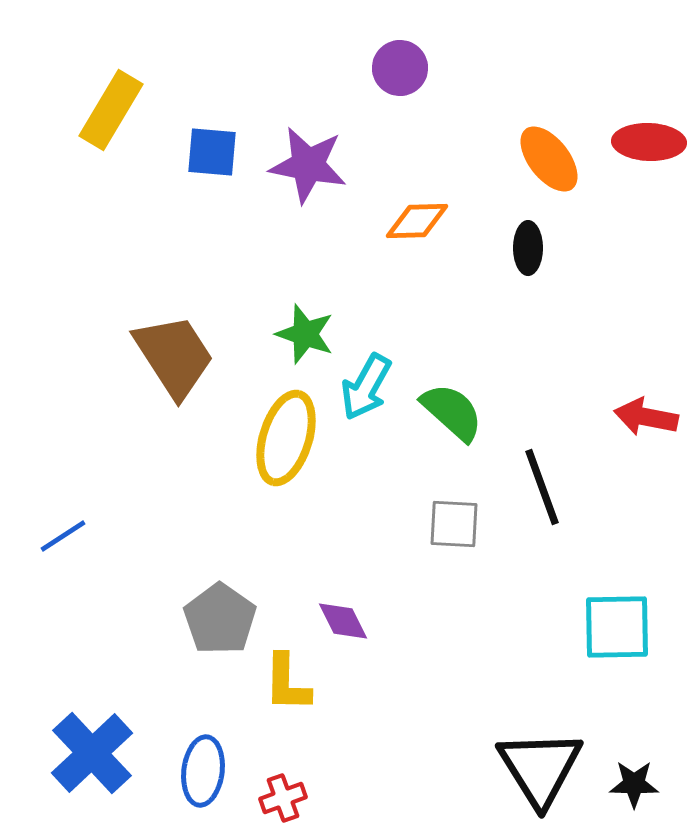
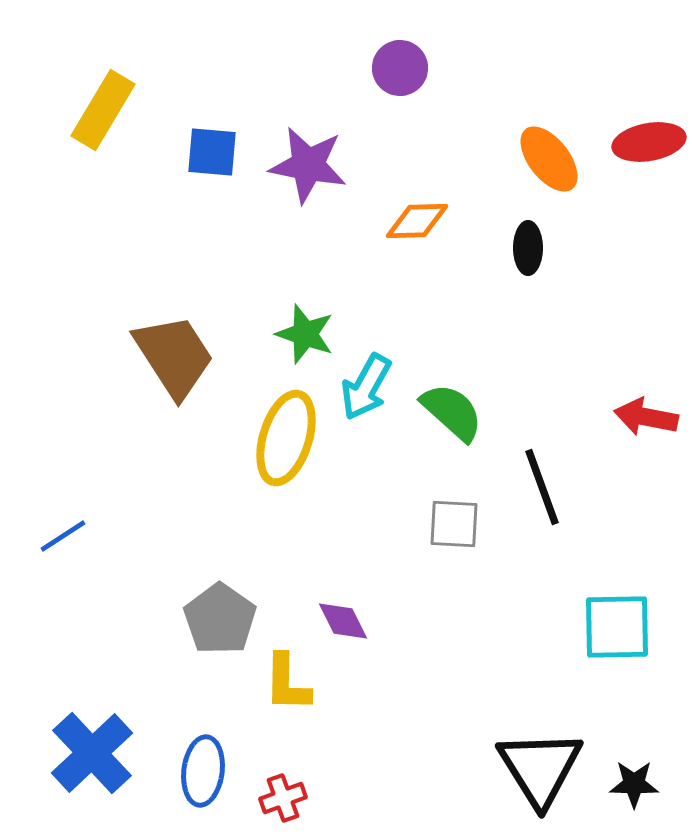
yellow rectangle: moved 8 px left
red ellipse: rotated 12 degrees counterclockwise
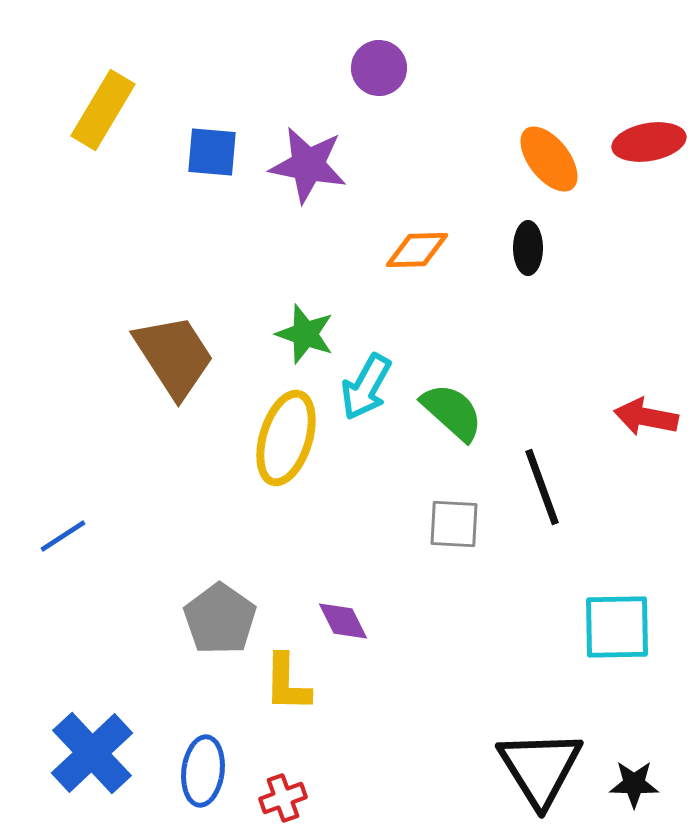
purple circle: moved 21 px left
orange diamond: moved 29 px down
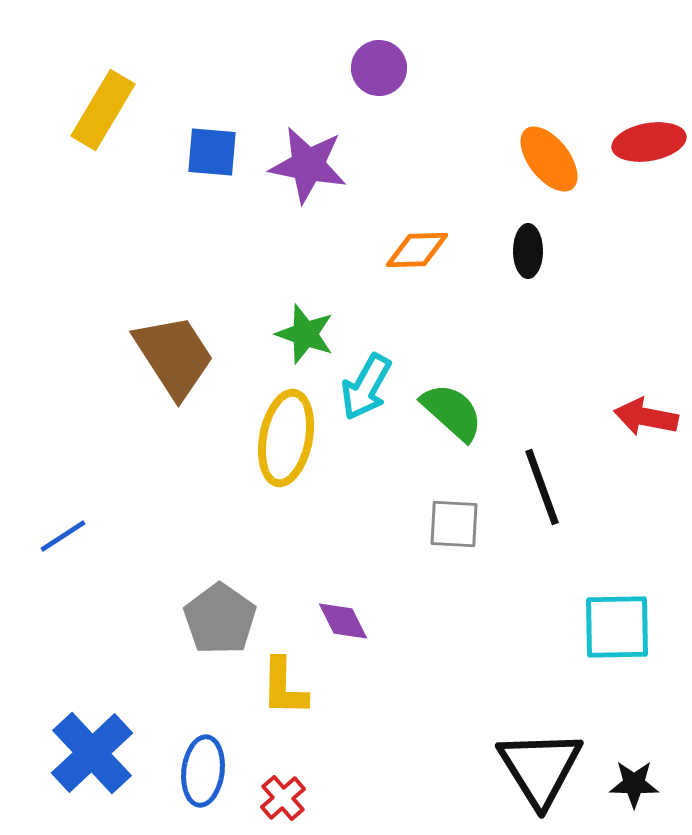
black ellipse: moved 3 px down
yellow ellipse: rotated 6 degrees counterclockwise
yellow L-shape: moved 3 px left, 4 px down
red cross: rotated 21 degrees counterclockwise
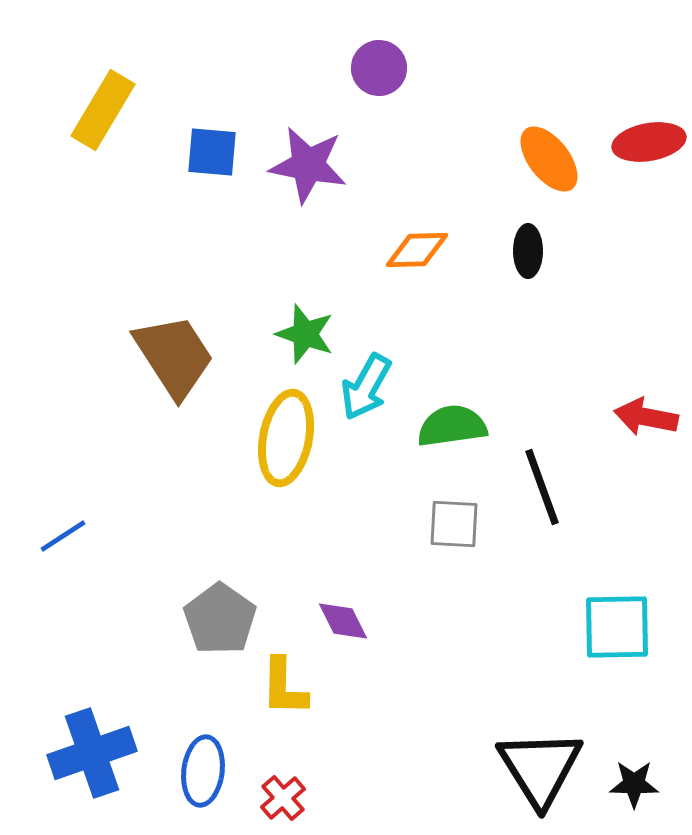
green semicircle: moved 14 px down; rotated 50 degrees counterclockwise
blue cross: rotated 24 degrees clockwise
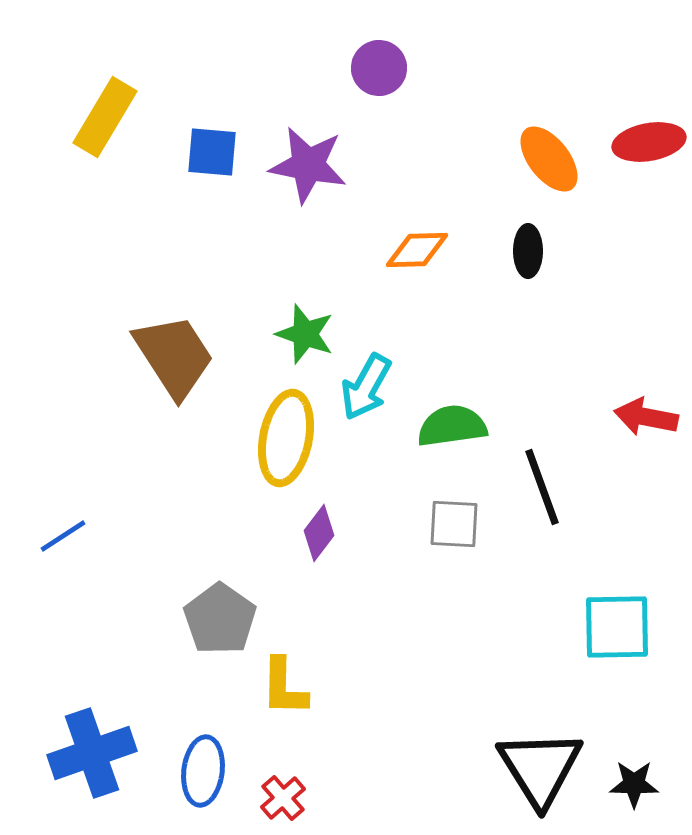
yellow rectangle: moved 2 px right, 7 px down
purple diamond: moved 24 px left, 88 px up; rotated 64 degrees clockwise
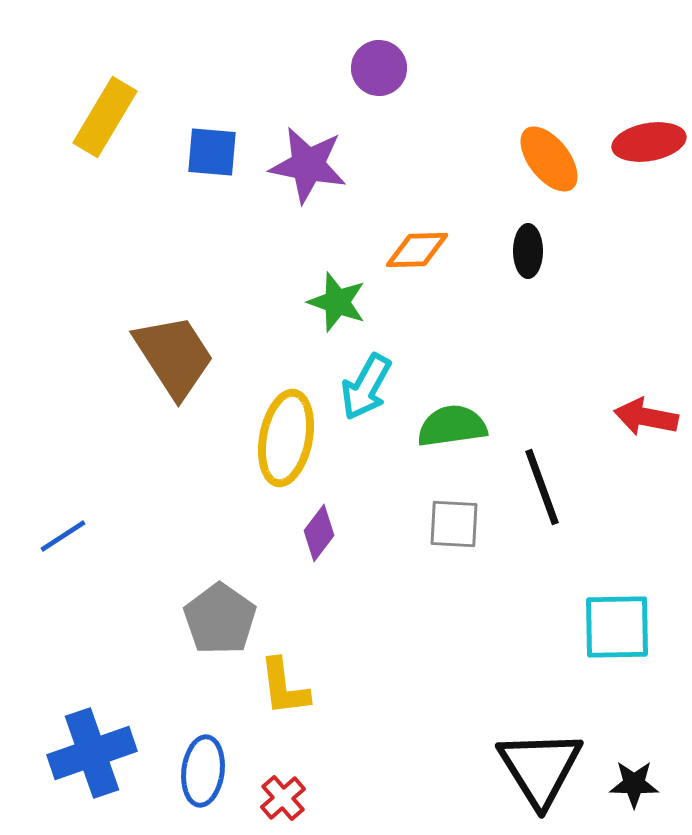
green star: moved 32 px right, 32 px up
yellow L-shape: rotated 8 degrees counterclockwise
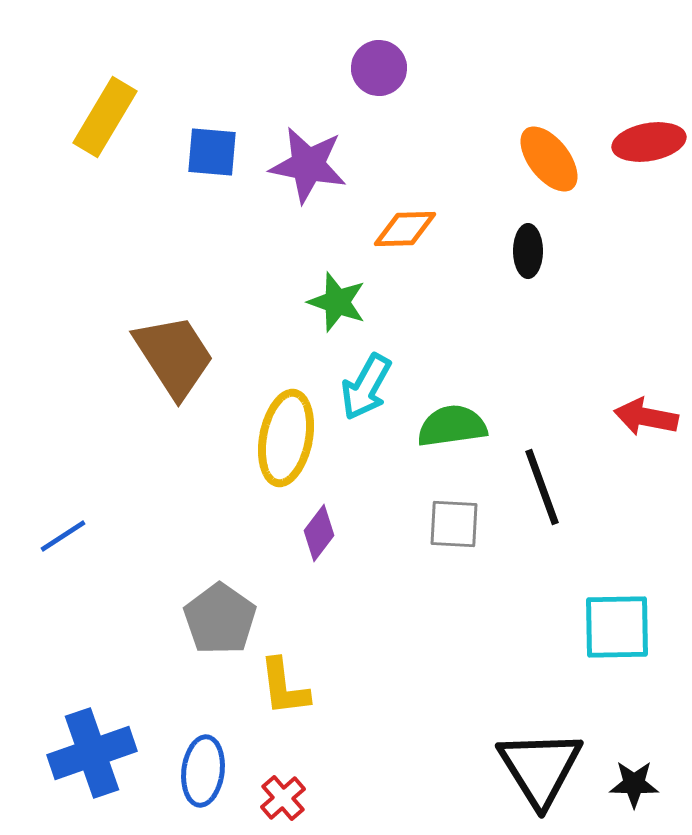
orange diamond: moved 12 px left, 21 px up
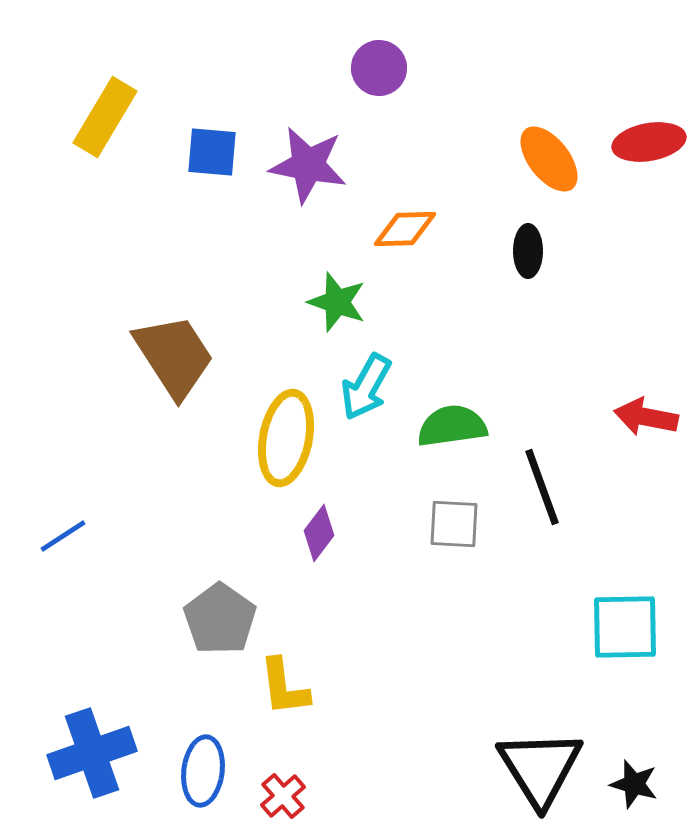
cyan square: moved 8 px right
black star: rotated 15 degrees clockwise
red cross: moved 2 px up
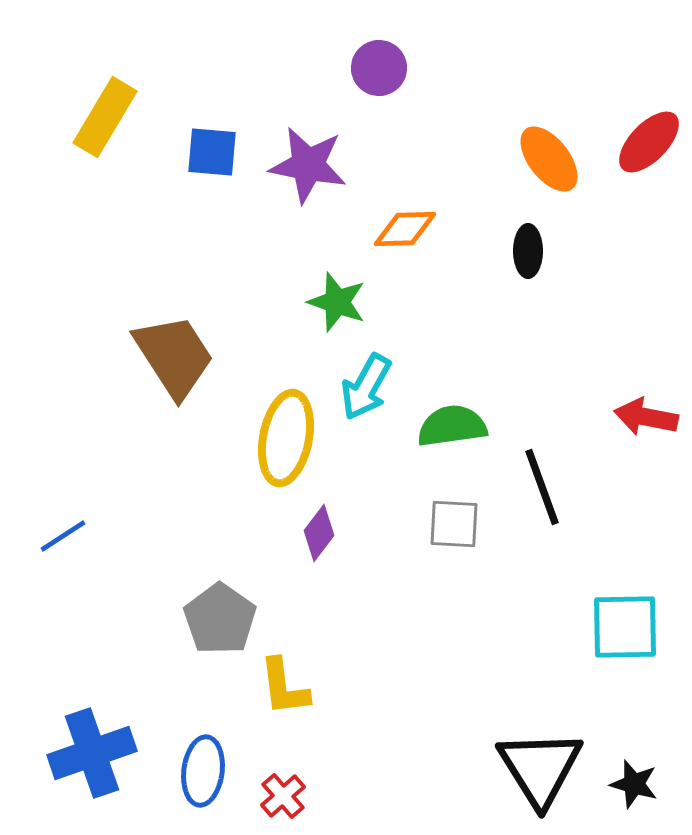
red ellipse: rotated 36 degrees counterclockwise
